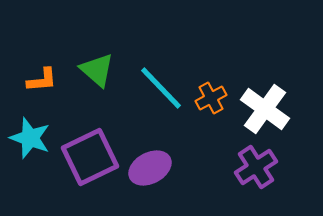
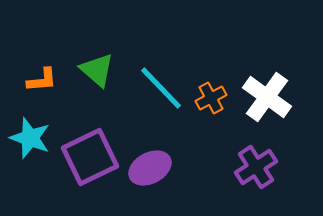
white cross: moved 2 px right, 12 px up
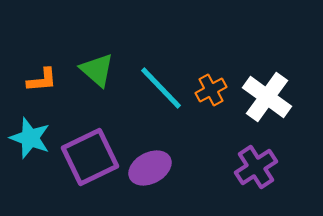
orange cross: moved 8 px up
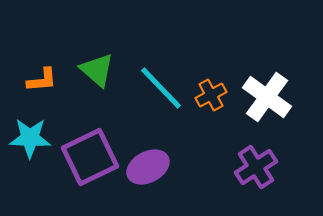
orange cross: moved 5 px down
cyan star: rotated 18 degrees counterclockwise
purple ellipse: moved 2 px left, 1 px up
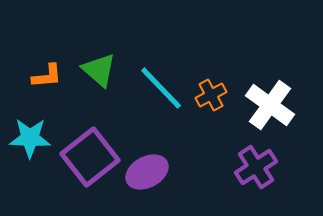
green triangle: moved 2 px right
orange L-shape: moved 5 px right, 4 px up
white cross: moved 3 px right, 8 px down
purple square: rotated 12 degrees counterclockwise
purple ellipse: moved 1 px left, 5 px down
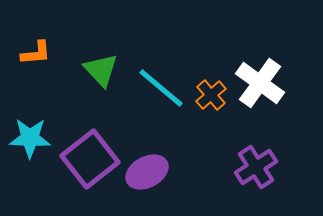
green triangle: moved 2 px right; rotated 6 degrees clockwise
orange L-shape: moved 11 px left, 23 px up
cyan line: rotated 6 degrees counterclockwise
orange cross: rotated 12 degrees counterclockwise
white cross: moved 10 px left, 22 px up
purple square: moved 2 px down
